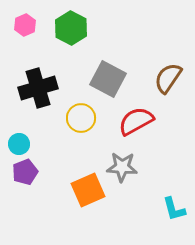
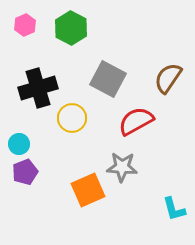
yellow circle: moved 9 px left
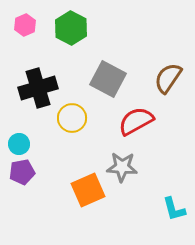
purple pentagon: moved 3 px left; rotated 10 degrees clockwise
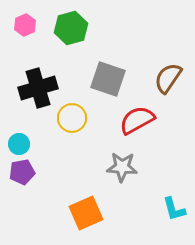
green hexagon: rotated 16 degrees clockwise
gray square: rotated 9 degrees counterclockwise
red semicircle: moved 1 px right, 1 px up
orange square: moved 2 px left, 23 px down
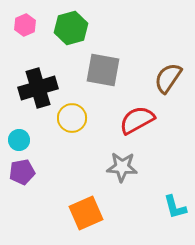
gray square: moved 5 px left, 9 px up; rotated 9 degrees counterclockwise
cyan circle: moved 4 px up
cyan L-shape: moved 1 px right, 2 px up
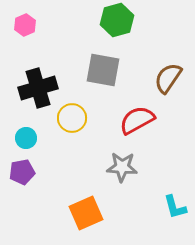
green hexagon: moved 46 px right, 8 px up
cyan circle: moved 7 px right, 2 px up
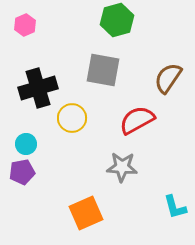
cyan circle: moved 6 px down
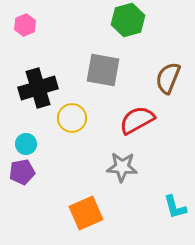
green hexagon: moved 11 px right
brown semicircle: rotated 12 degrees counterclockwise
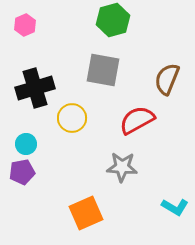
green hexagon: moved 15 px left
brown semicircle: moved 1 px left, 1 px down
black cross: moved 3 px left
cyan L-shape: rotated 44 degrees counterclockwise
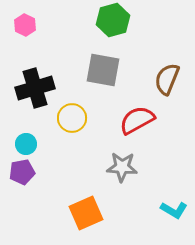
pink hexagon: rotated 10 degrees counterclockwise
cyan L-shape: moved 1 px left, 3 px down
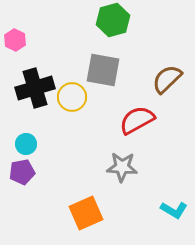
pink hexagon: moved 10 px left, 15 px down
brown semicircle: rotated 24 degrees clockwise
yellow circle: moved 21 px up
